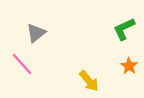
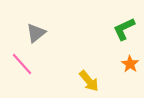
orange star: moved 1 px right, 2 px up
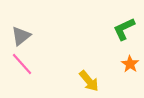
gray triangle: moved 15 px left, 3 px down
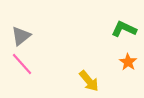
green L-shape: rotated 50 degrees clockwise
orange star: moved 2 px left, 2 px up
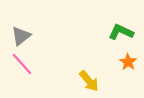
green L-shape: moved 3 px left, 3 px down
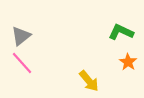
pink line: moved 1 px up
